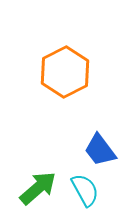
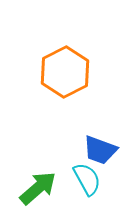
blue trapezoid: rotated 33 degrees counterclockwise
cyan semicircle: moved 2 px right, 11 px up
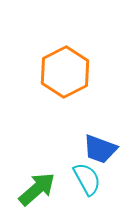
blue trapezoid: moved 1 px up
green arrow: moved 1 px left, 1 px down
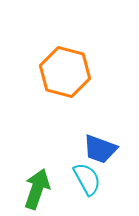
orange hexagon: rotated 18 degrees counterclockwise
green arrow: rotated 30 degrees counterclockwise
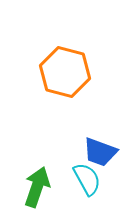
blue trapezoid: moved 3 px down
green arrow: moved 2 px up
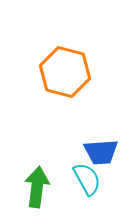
blue trapezoid: moved 1 px right; rotated 24 degrees counterclockwise
green arrow: rotated 12 degrees counterclockwise
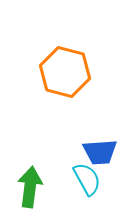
blue trapezoid: moved 1 px left
green arrow: moved 7 px left
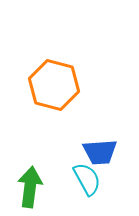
orange hexagon: moved 11 px left, 13 px down
